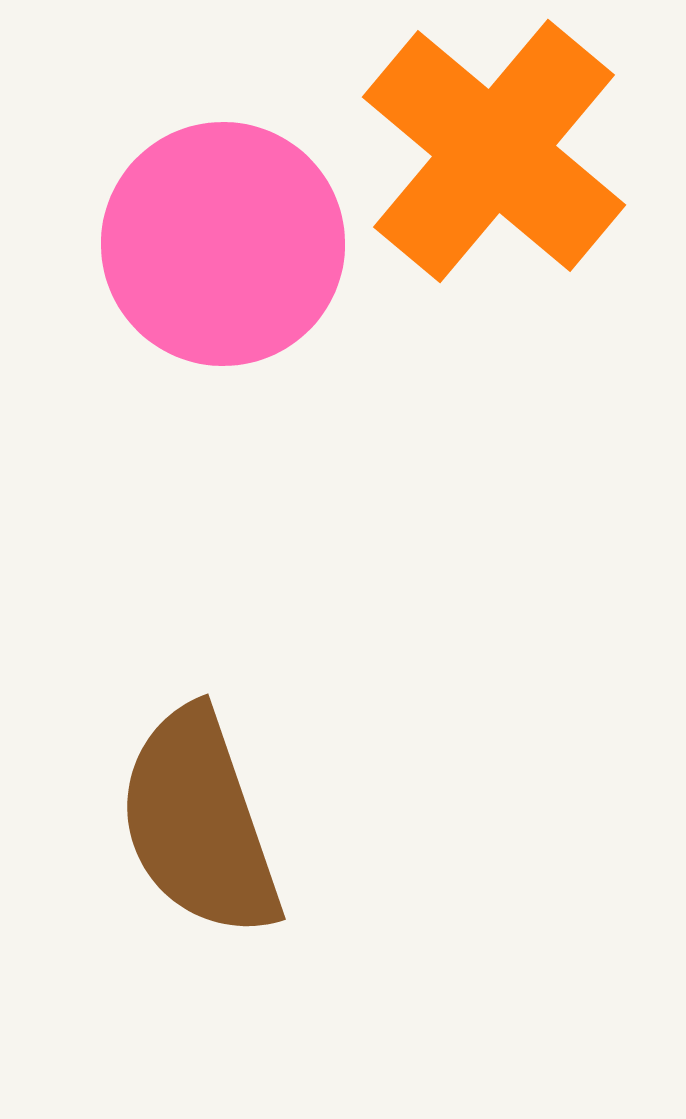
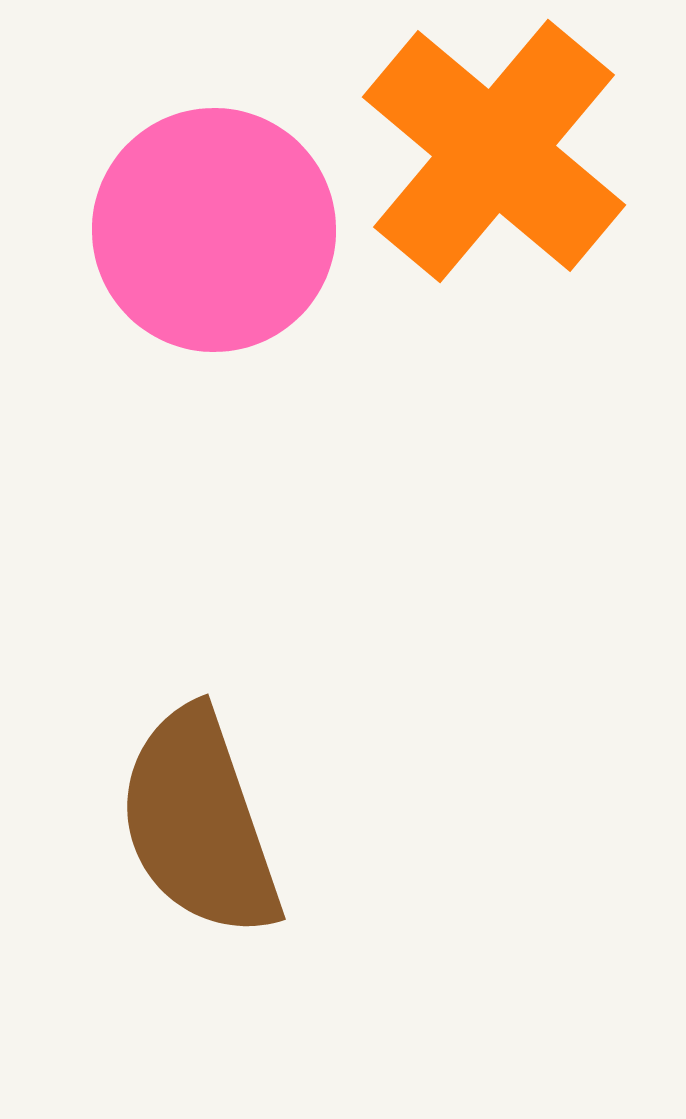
pink circle: moved 9 px left, 14 px up
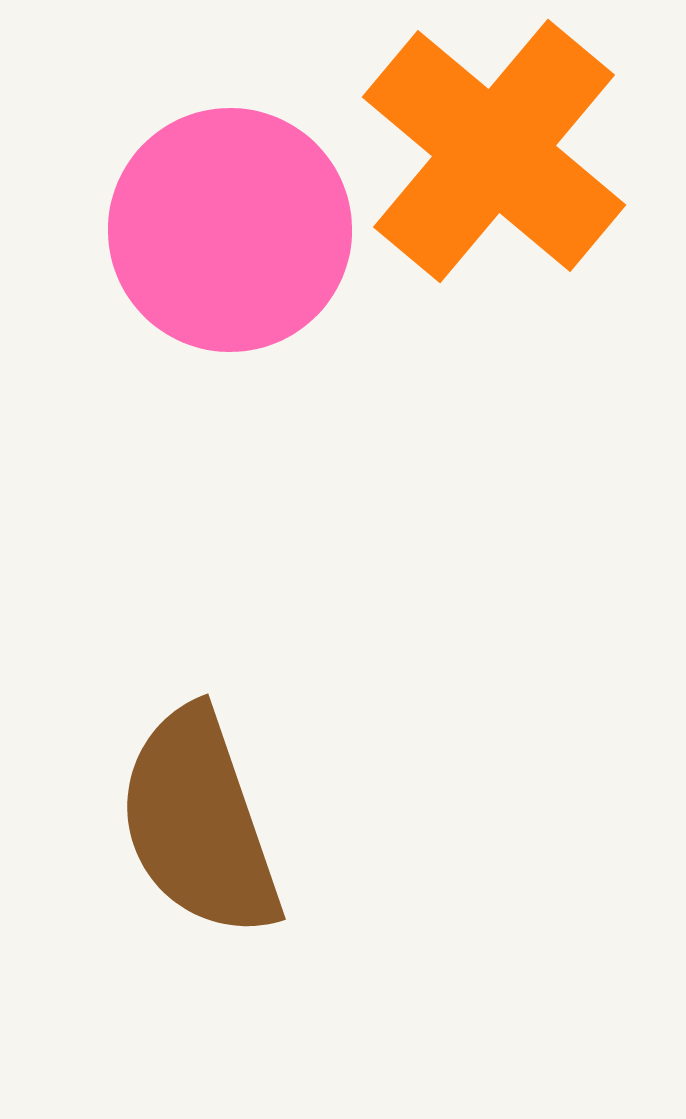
pink circle: moved 16 px right
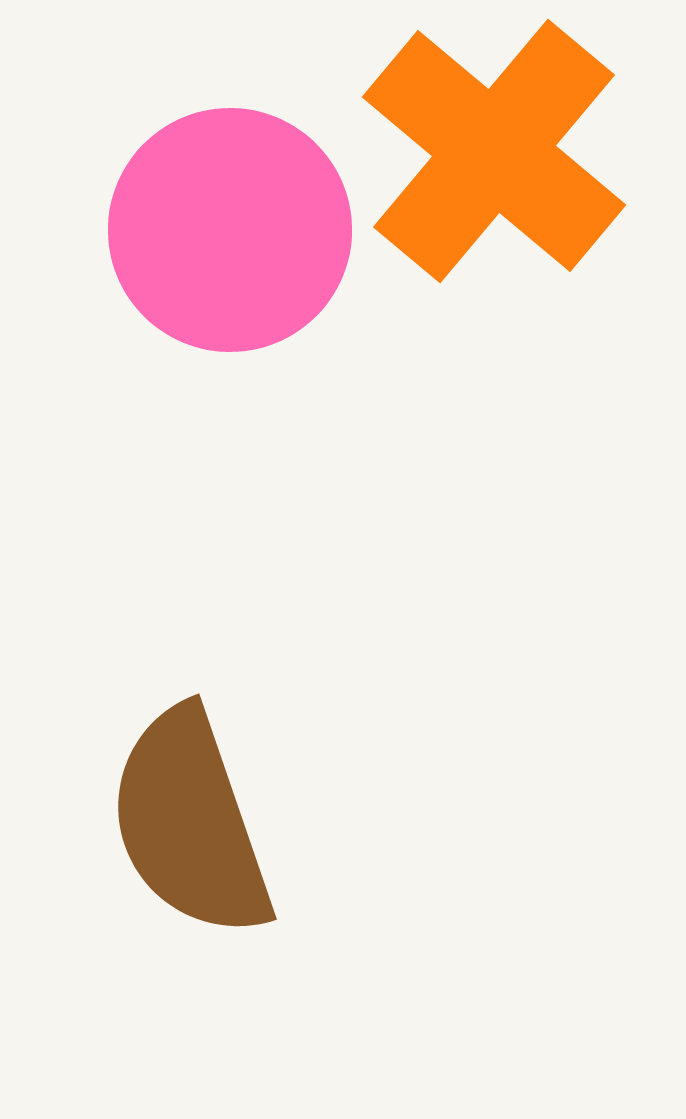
brown semicircle: moved 9 px left
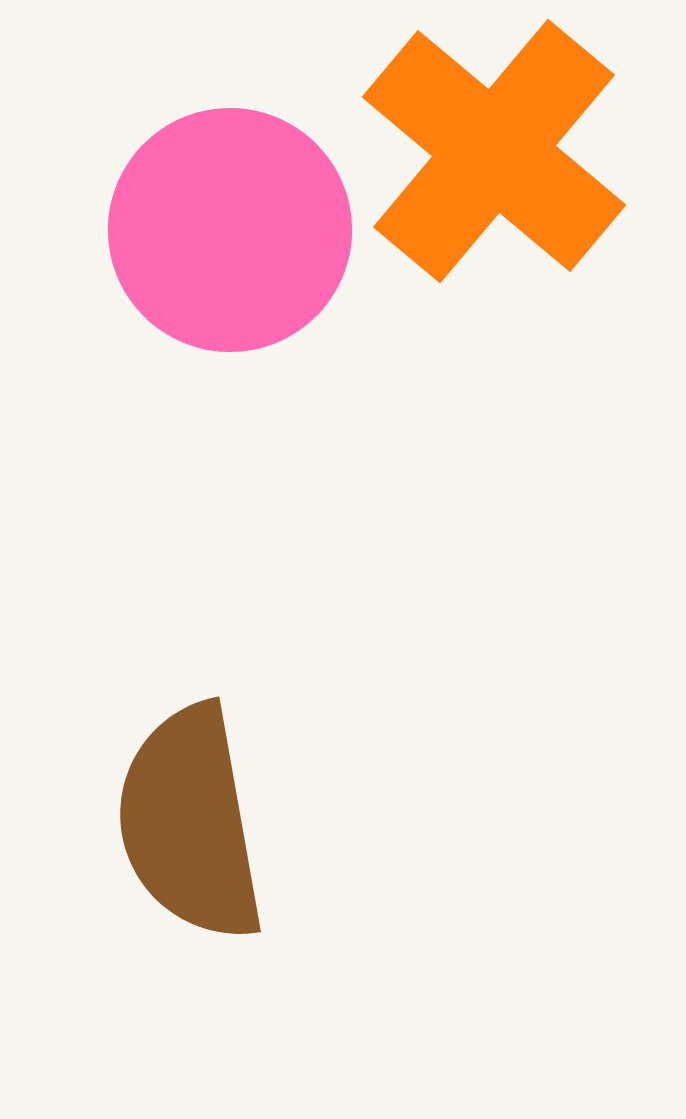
brown semicircle: rotated 9 degrees clockwise
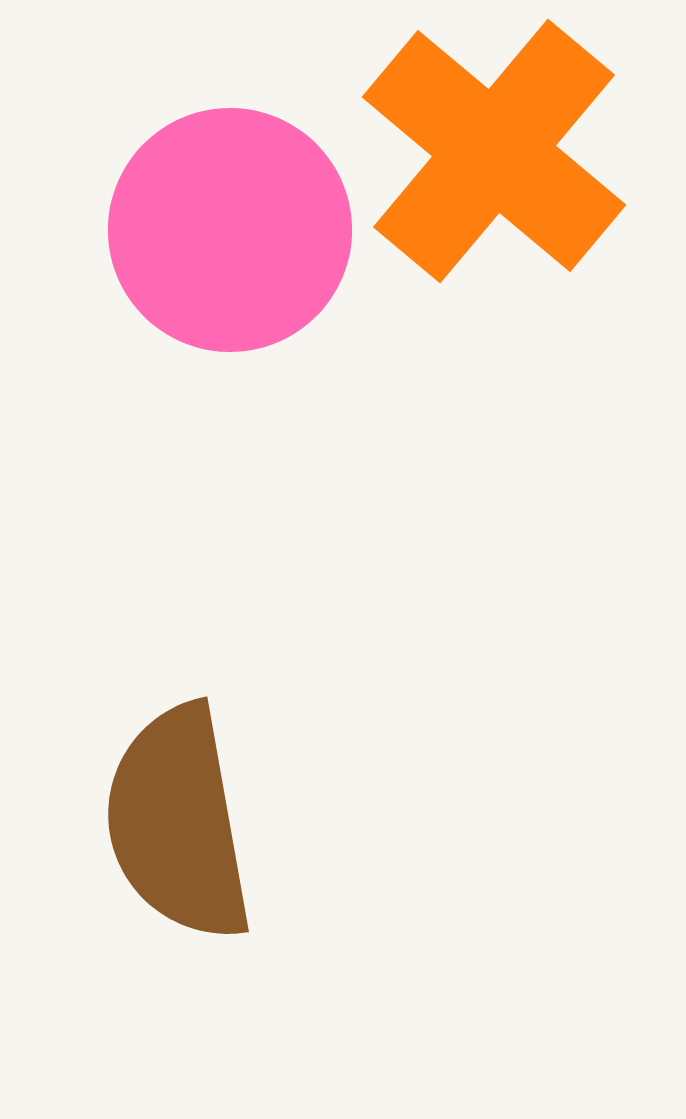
brown semicircle: moved 12 px left
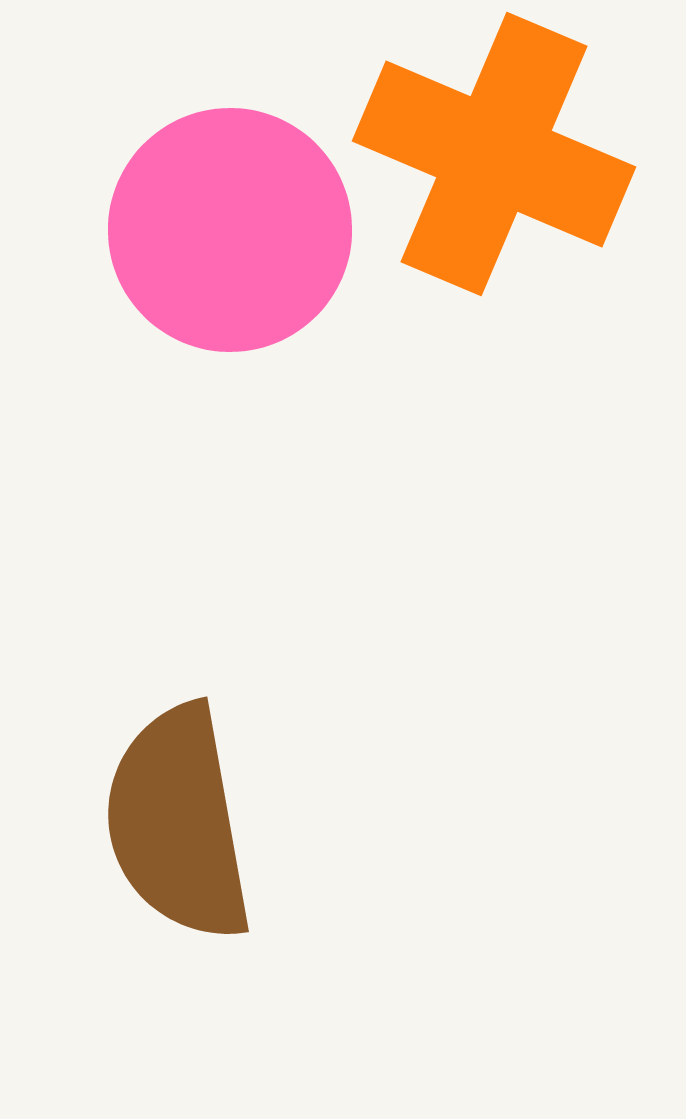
orange cross: moved 3 px down; rotated 17 degrees counterclockwise
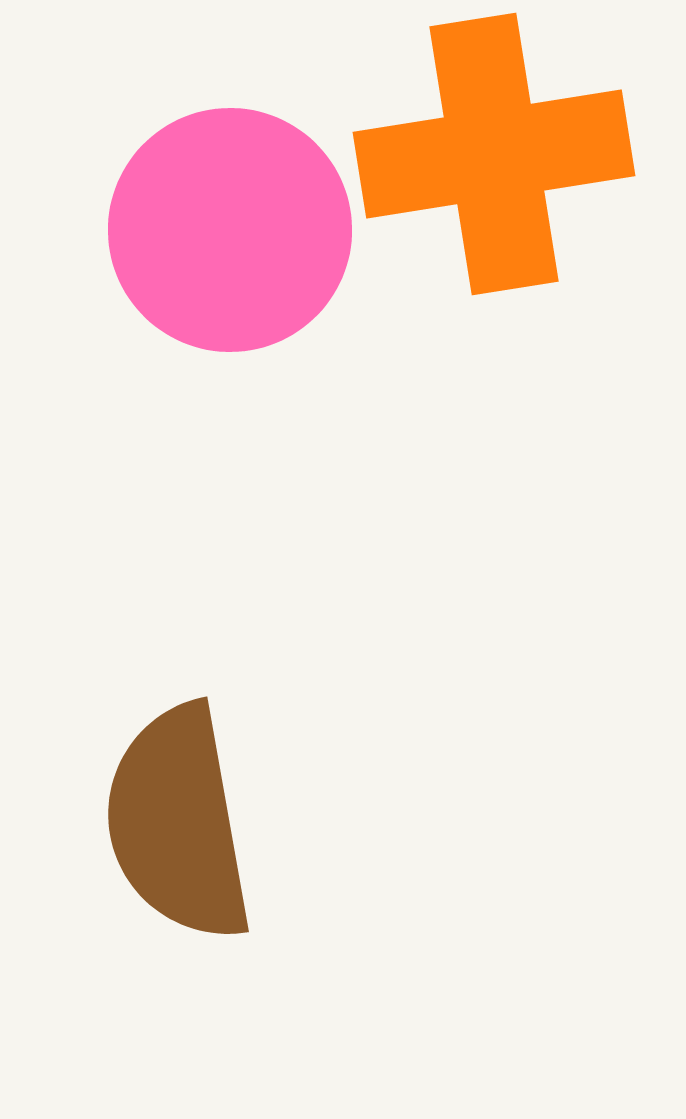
orange cross: rotated 32 degrees counterclockwise
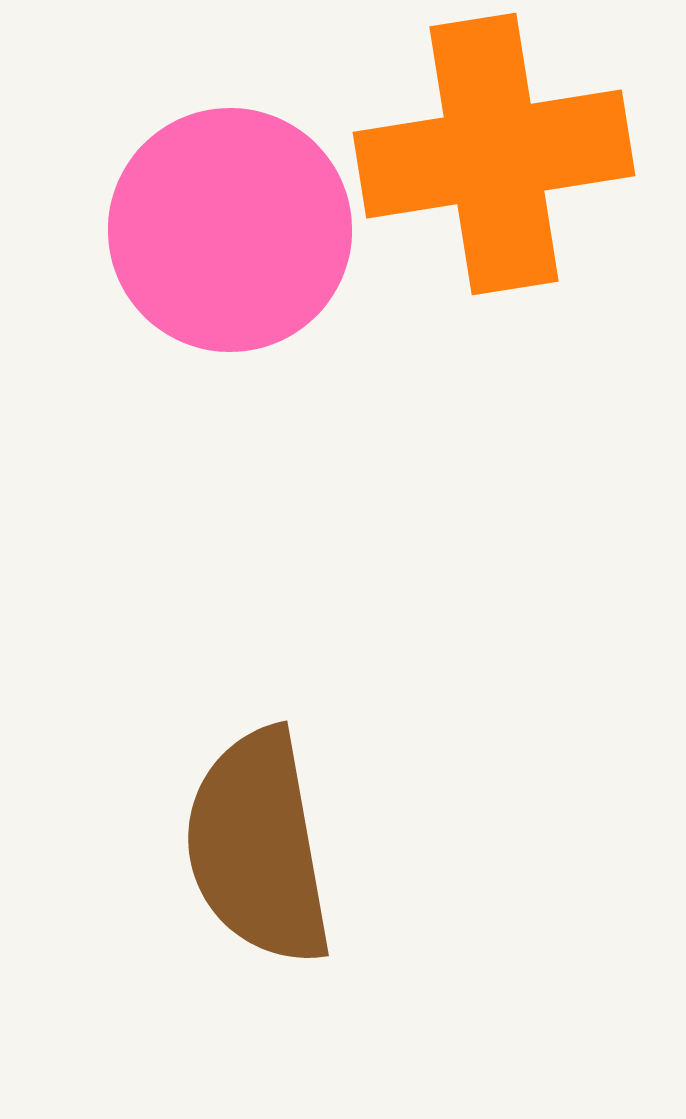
brown semicircle: moved 80 px right, 24 px down
